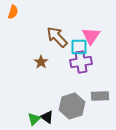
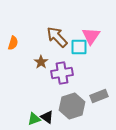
orange semicircle: moved 31 px down
purple cross: moved 19 px left, 11 px down
gray rectangle: moved 1 px left; rotated 18 degrees counterclockwise
green triangle: rotated 24 degrees clockwise
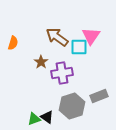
brown arrow: rotated 10 degrees counterclockwise
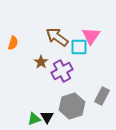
purple cross: moved 2 px up; rotated 20 degrees counterclockwise
gray rectangle: moved 3 px right; rotated 42 degrees counterclockwise
black triangle: rotated 24 degrees clockwise
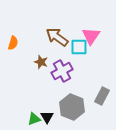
brown star: rotated 16 degrees counterclockwise
gray hexagon: moved 1 px down; rotated 20 degrees counterclockwise
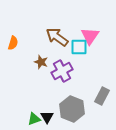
pink triangle: moved 1 px left
gray hexagon: moved 2 px down
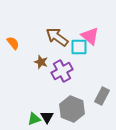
pink triangle: rotated 24 degrees counterclockwise
orange semicircle: rotated 56 degrees counterclockwise
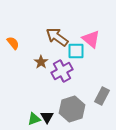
pink triangle: moved 1 px right, 3 px down
cyan square: moved 3 px left, 4 px down
brown star: rotated 16 degrees clockwise
gray hexagon: rotated 20 degrees clockwise
